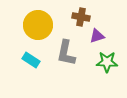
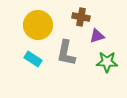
cyan rectangle: moved 2 px right, 1 px up
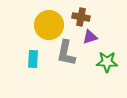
yellow circle: moved 11 px right
purple triangle: moved 7 px left, 1 px down
cyan rectangle: rotated 60 degrees clockwise
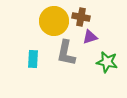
yellow circle: moved 5 px right, 4 px up
green star: rotated 10 degrees clockwise
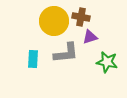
gray L-shape: rotated 108 degrees counterclockwise
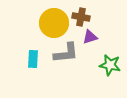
yellow circle: moved 2 px down
green star: moved 3 px right, 3 px down
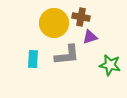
gray L-shape: moved 1 px right, 2 px down
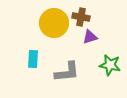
gray L-shape: moved 17 px down
